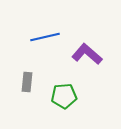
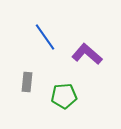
blue line: rotated 68 degrees clockwise
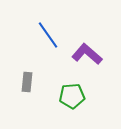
blue line: moved 3 px right, 2 px up
green pentagon: moved 8 px right
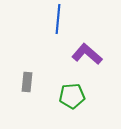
blue line: moved 10 px right, 16 px up; rotated 40 degrees clockwise
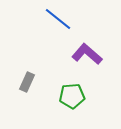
blue line: rotated 56 degrees counterclockwise
gray rectangle: rotated 18 degrees clockwise
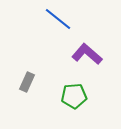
green pentagon: moved 2 px right
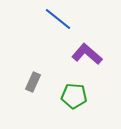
gray rectangle: moved 6 px right
green pentagon: rotated 10 degrees clockwise
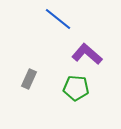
gray rectangle: moved 4 px left, 3 px up
green pentagon: moved 2 px right, 8 px up
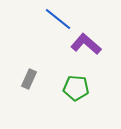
purple L-shape: moved 1 px left, 10 px up
